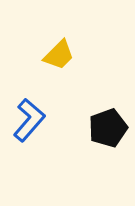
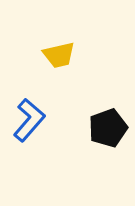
yellow trapezoid: rotated 32 degrees clockwise
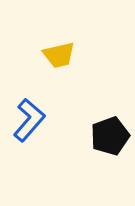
black pentagon: moved 2 px right, 8 px down
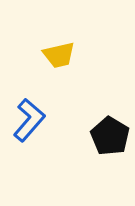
black pentagon: rotated 21 degrees counterclockwise
